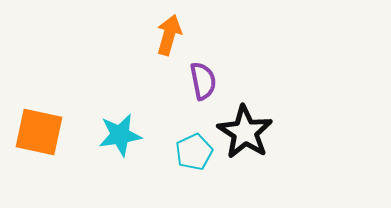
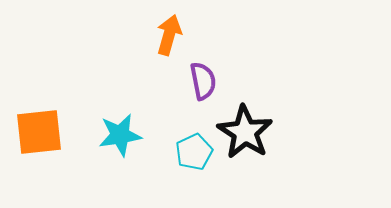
orange square: rotated 18 degrees counterclockwise
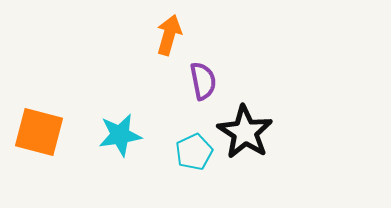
orange square: rotated 21 degrees clockwise
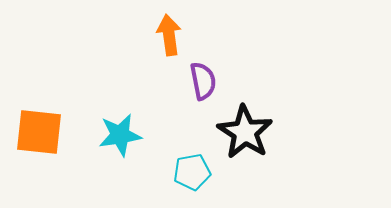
orange arrow: rotated 24 degrees counterclockwise
orange square: rotated 9 degrees counterclockwise
cyan pentagon: moved 2 px left, 20 px down; rotated 15 degrees clockwise
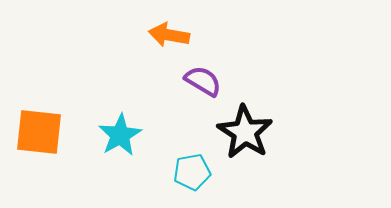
orange arrow: rotated 72 degrees counterclockwise
purple semicircle: rotated 48 degrees counterclockwise
cyan star: rotated 21 degrees counterclockwise
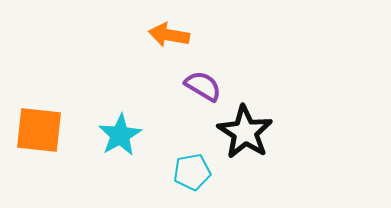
purple semicircle: moved 5 px down
orange square: moved 2 px up
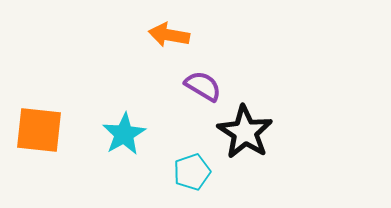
cyan star: moved 4 px right, 1 px up
cyan pentagon: rotated 9 degrees counterclockwise
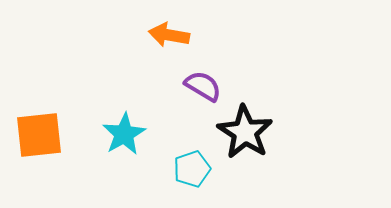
orange square: moved 5 px down; rotated 12 degrees counterclockwise
cyan pentagon: moved 3 px up
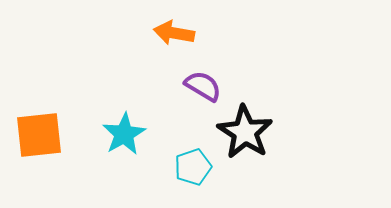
orange arrow: moved 5 px right, 2 px up
cyan pentagon: moved 1 px right, 2 px up
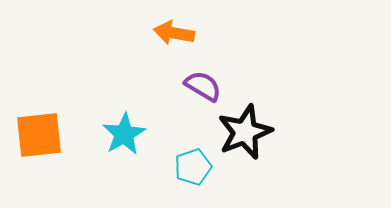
black star: rotated 18 degrees clockwise
